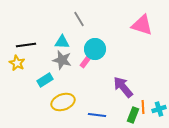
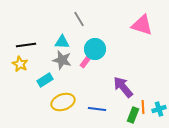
yellow star: moved 3 px right, 1 px down
blue line: moved 6 px up
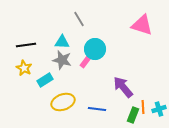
yellow star: moved 4 px right, 4 px down
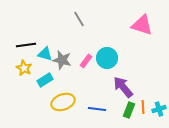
cyan triangle: moved 17 px left, 12 px down; rotated 14 degrees clockwise
cyan circle: moved 12 px right, 9 px down
green rectangle: moved 4 px left, 5 px up
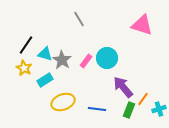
black line: rotated 48 degrees counterclockwise
gray star: rotated 18 degrees clockwise
orange line: moved 8 px up; rotated 40 degrees clockwise
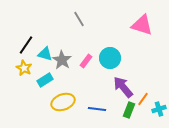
cyan circle: moved 3 px right
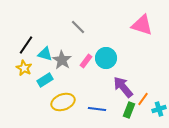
gray line: moved 1 px left, 8 px down; rotated 14 degrees counterclockwise
cyan circle: moved 4 px left
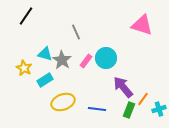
gray line: moved 2 px left, 5 px down; rotated 21 degrees clockwise
black line: moved 29 px up
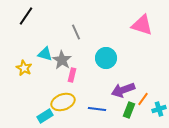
pink rectangle: moved 14 px left, 14 px down; rotated 24 degrees counterclockwise
cyan rectangle: moved 36 px down
purple arrow: moved 3 px down; rotated 70 degrees counterclockwise
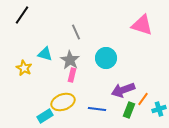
black line: moved 4 px left, 1 px up
gray star: moved 8 px right
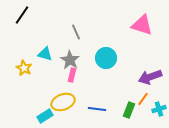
purple arrow: moved 27 px right, 13 px up
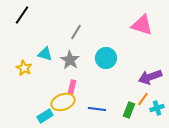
gray line: rotated 56 degrees clockwise
pink rectangle: moved 12 px down
cyan cross: moved 2 px left, 1 px up
